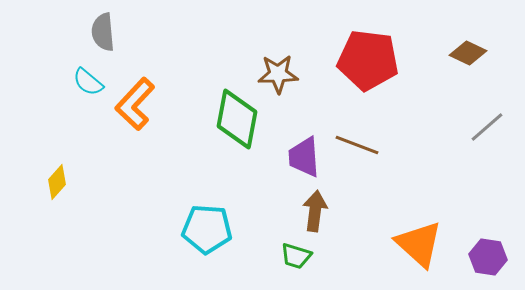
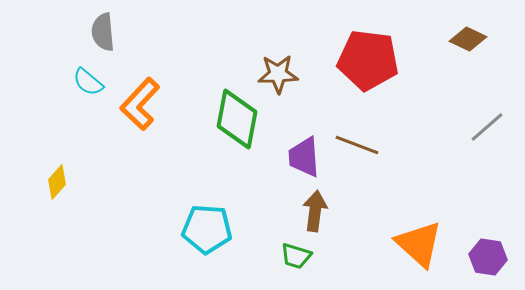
brown diamond: moved 14 px up
orange L-shape: moved 5 px right
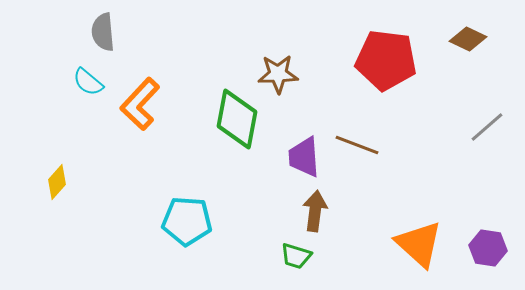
red pentagon: moved 18 px right
cyan pentagon: moved 20 px left, 8 px up
purple hexagon: moved 9 px up
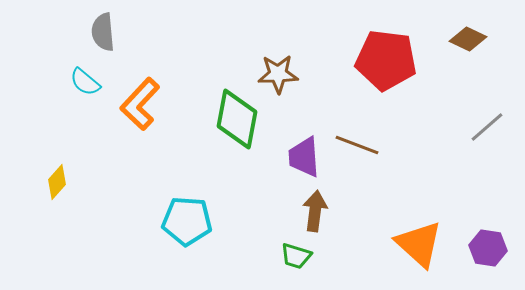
cyan semicircle: moved 3 px left
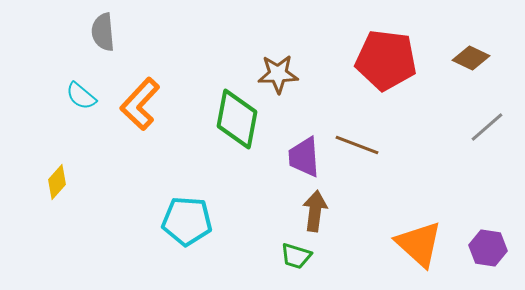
brown diamond: moved 3 px right, 19 px down
cyan semicircle: moved 4 px left, 14 px down
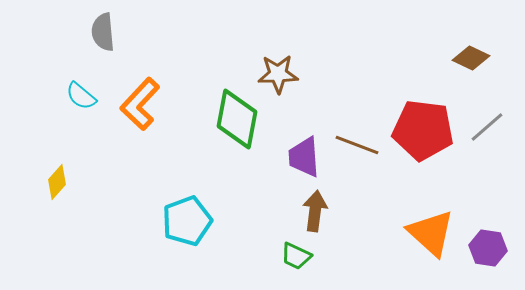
red pentagon: moved 37 px right, 70 px down
cyan pentagon: rotated 24 degrees counterclockwise
orange triangle: moved 12 px right, 11 px up
green trapezoid: rotated 8 degrees clockwise
